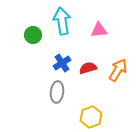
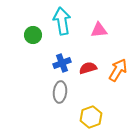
blue cross: rotated 12 degrees clockwise
gray ellipse: moved 3 px right
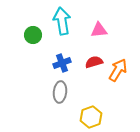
red semicircle: moved 6 px right, 6 px up
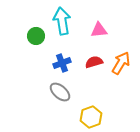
green circle: moved 3 px right, 1 px down
orange arrow: moved 3 px right, 7 px up
gray ellipse: rotated 55 degrees counterclockwise
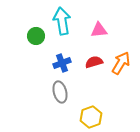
gray ellipse: rotated 35 degrees clockwise
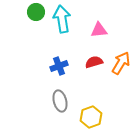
cyan arrow: moved 2 px up
green circle: moved 24 px up
blue cross: moved 3 px left, 3 px down
gray ellipse: moved 9 px down
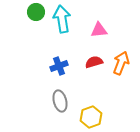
orange arrow: rotated 10 degrees counterclockwise
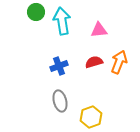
cyan arrow: moved 2 px down
orange arrow: moved 2 px left, 1 px up
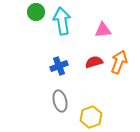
pink triangle: moved 4 px right
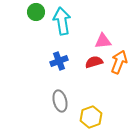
pink triangle: moved 11 px down
blue cross: moved 5 px up
